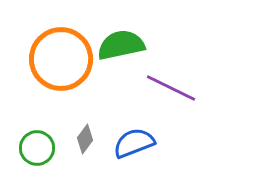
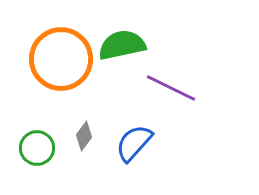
green semicircle: moved 1 px right
gray diamond: moved 1 px left, 3 px up
blue semicircle: rotated 27 degrees counterclockwise
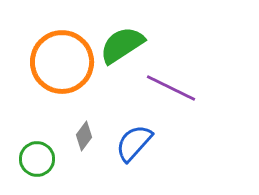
green semicircle: rotated 21 degrees counterclockwise
orange circle: moved 1 px right, 3 px down
green circle: moved 11 px down
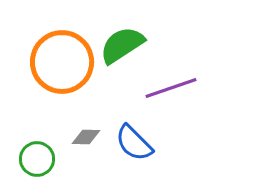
purple line: rotated 45 degrees counterclockwise
gray diamond: moved 2 px right, 1 px down; rotated 56 degrees clockwise
blue semicircle: rotated 87 degrees counterclockwise
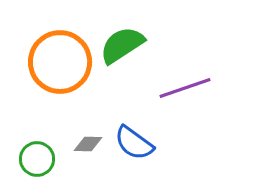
orange circle: moved 2 px left
purple line: moved 14 px right
gray diamond: moved 2 px right, 7 px down
blue semicircle: rotated 9 degrees counterclockwise
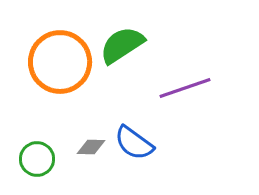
gray diamond: moved 3 px right, 3 px down
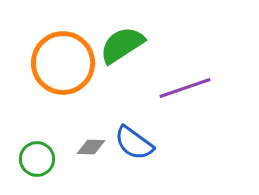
orange circle: moved 3 px right, 1 px down
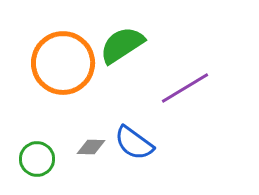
purple line: rotated 12 degrees counterclockwise
